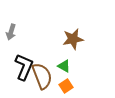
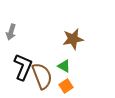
black L-shape: moved 1 px left
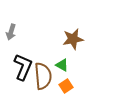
green triangle: moved 2 px left, 1 px up
brown semicircle: moved 1 px right; rotated 16 degrees clockwise
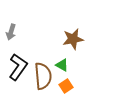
black L-shape: moved 5 px left; rotated 12 degrees clockwise
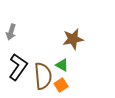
orange square: moved 5 px left, 1 px up
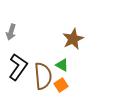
brown star: rotated 15 degrees counterclockwise
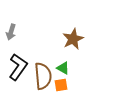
green triangle: moved 1 px right, 3 px down
orange square: rotated 24 degrees clockwise
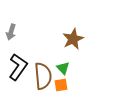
green triangle: rotated 16 degrees clockwise
